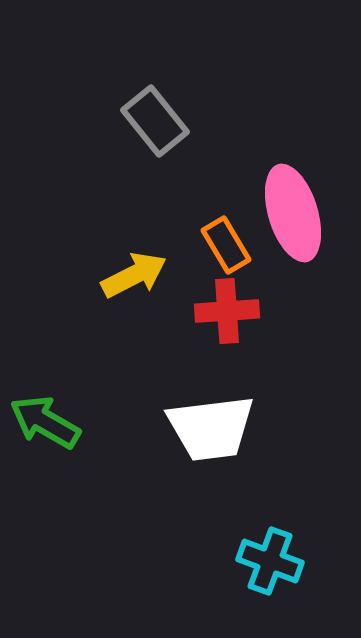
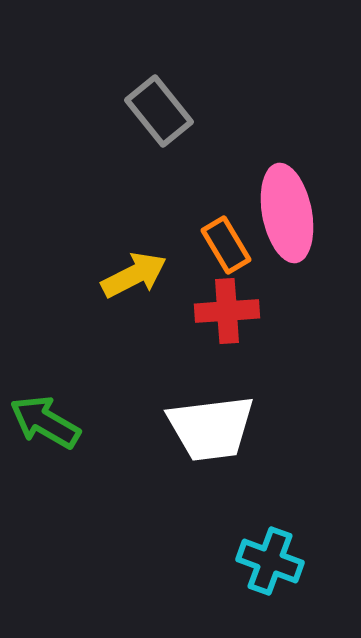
gray rectangle: moved 4 px right, 10 px up
pink ellipse: moved 6 px left; rotated 6 degrees clockwise
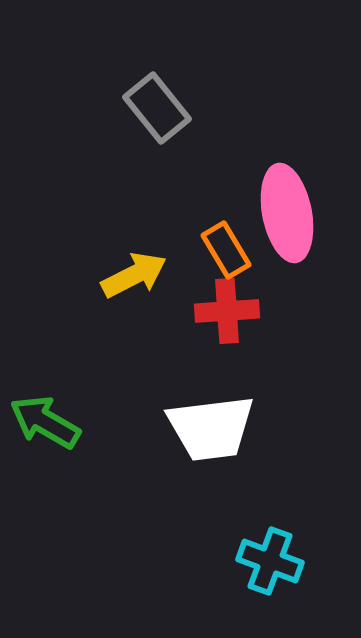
gray rectangle: moved 2 px left, 3 px up
orange rectangle: moved 5 px down
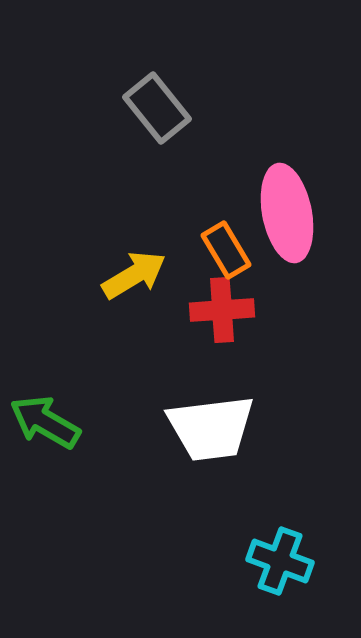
yellow arrow: rotated 4 degrees counterclockwise
red cross: moved 5 px left, 1 px up
cyan cross: moved 10 px right
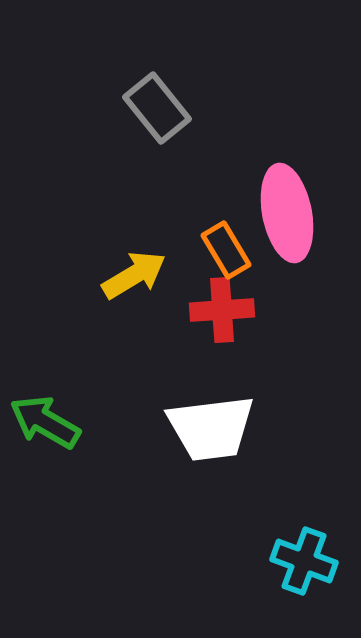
cyan cross: moved 24 px right
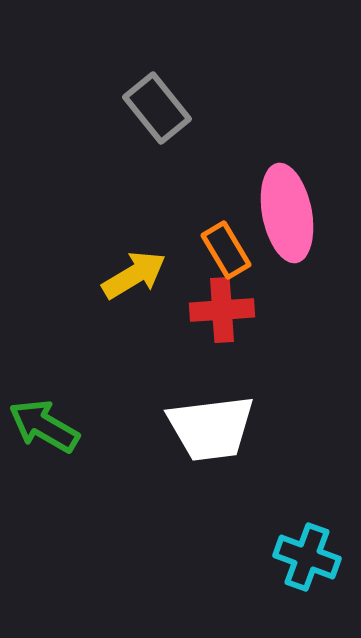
green arrow: moved 1 px left, 4 px down
cyan cross: moved 3 px right, 4 px up
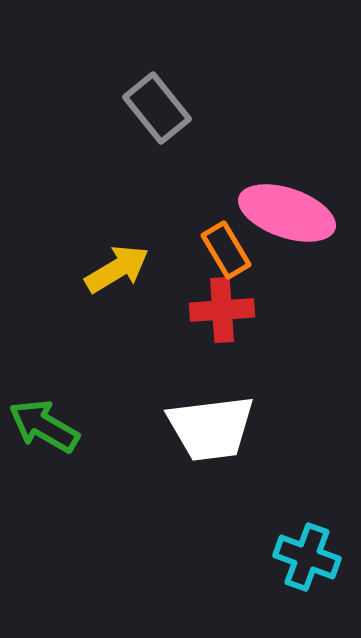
pink ellipse: rotated 60 degrees counterclockwise
yellow arrow: moved 17 px left, 6 px up
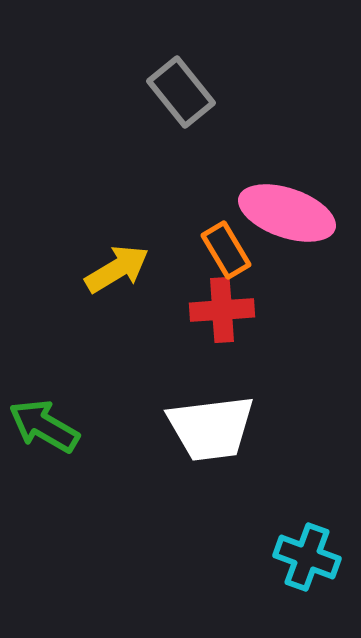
gray rectangle: moved 24 px right, 16 px up
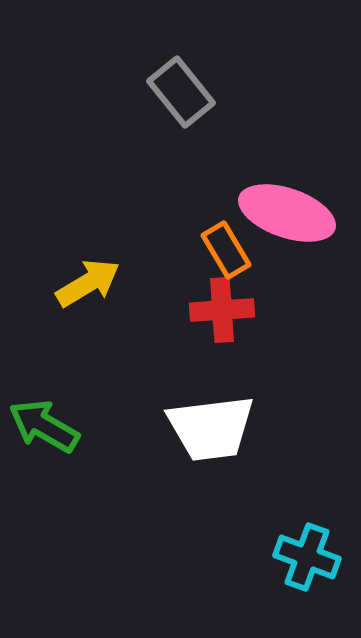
yellow arrow: moved 29 px left, 14 px down
